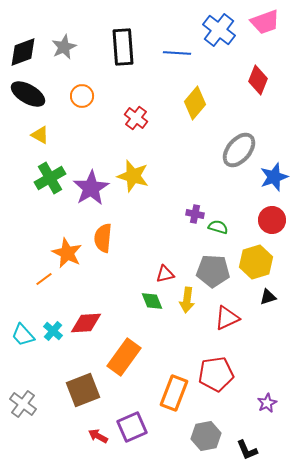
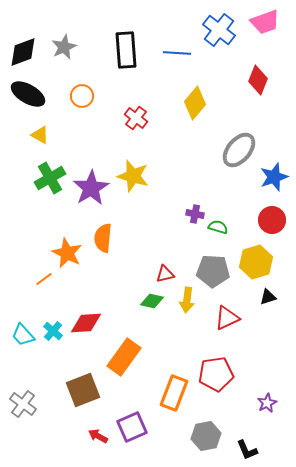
black rectangle at (123, 47): moved 3 px right, 3 px down
green diamond at (152, 301): rotated 55 degrees counterclockwise
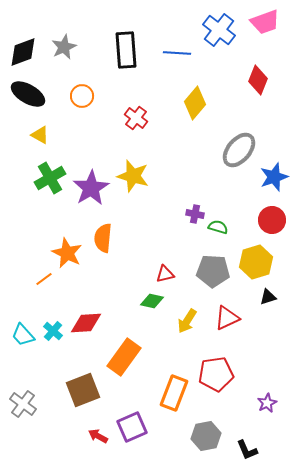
yellow arrow at (187, 300): moved 21 px down; rotated 25 degrees clockwise
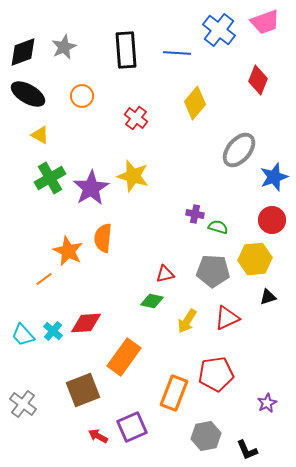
orange star at (67, 253): moved 1 px right, 2 px up
yellow hexagon at (256, 262): moved 1 px left, 3 px up; rotated 12 degrees clockwise
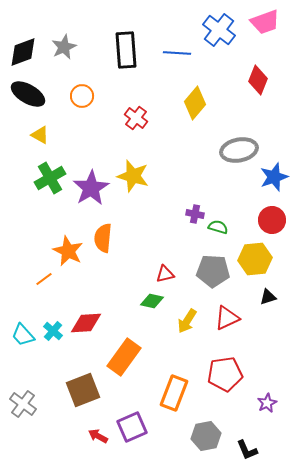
gray ellipse at (239, 150): rotated 39 degrees clockwise
red pentagon at (216, 374): moved 9 px right
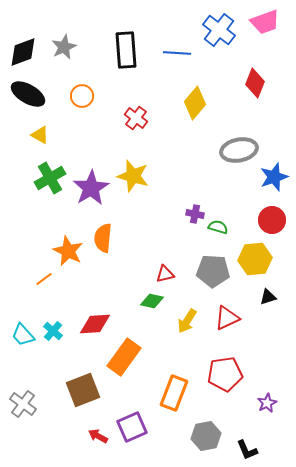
red diamond at (258, 80): moved 3 px left, 3 px down
red diamond at (86, 323): moved 9 px right, 1 px down
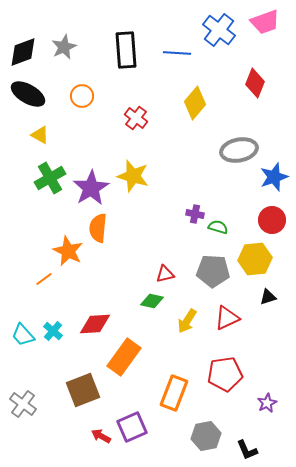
orange semicircle at (103, 238): moved 5 px left, 10 px up
red arrow at (98, 436): moved 3 px right
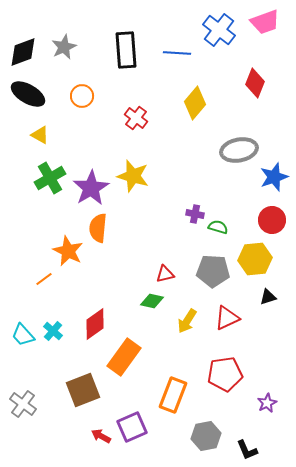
red diamond at (95, 324): rotated 32 degrees counterclockwise
orange rectangle at (174, 393): moved 1 px left, 2 px down
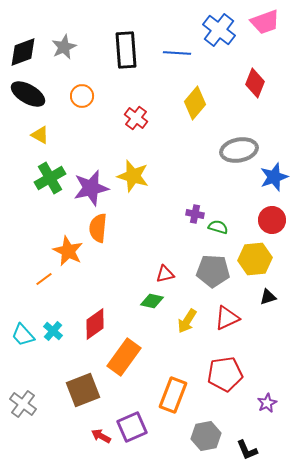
purple star at (91, 188): rotated 18 degrees clockwise
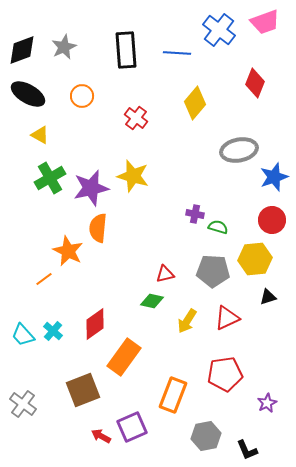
black diamond at (23, 52): moved 1 px left, 2 px up
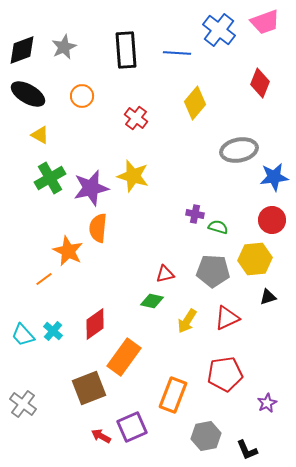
red diamond at (255, 83): moved 5 px right
blue star at (274, 177): rotated 12 degrees clockwise
brown square at (83, 390): moved 6 px right, 2 px up
